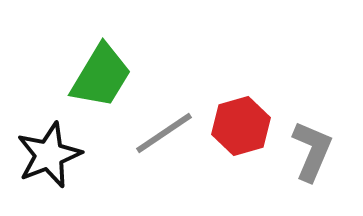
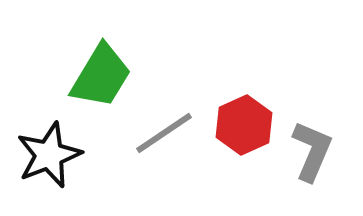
red hexagon: moved 3 px right, 1 px up; rotated 8 degrees counterclockwise
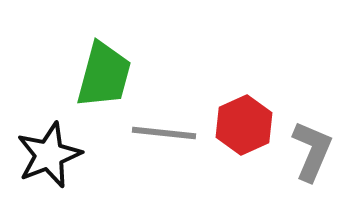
green trapezoid: moved 3 px right, 1 px up; rotated 16 degrees counterclockwise
gray line: rotated 40 degrees clockwise
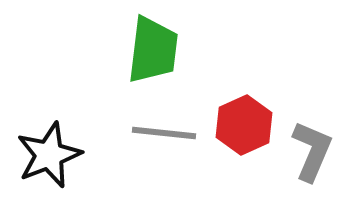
green trapezoid: moved 49 px right, 25 px up; rotated 8 degrees counterclockwise
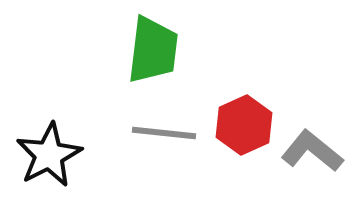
gray L-shape: rotated 74 degrees counterclockwise
black star: rotated 6 degrees counterclockwise
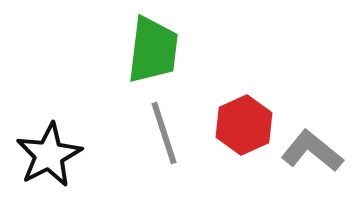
gray line: rotated 66 degrees clockwise
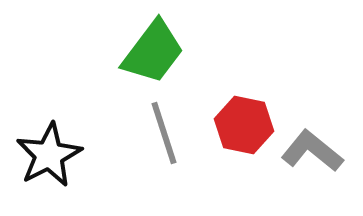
green trapezoid: moved 2 px down; rotated 30 degrees clockwise
red hexagon: rotated 24 degrees counterclockwise
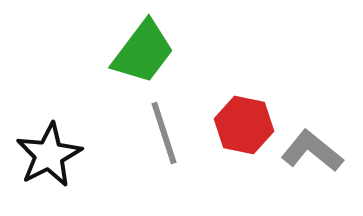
green trapezoid: moved 10 px left
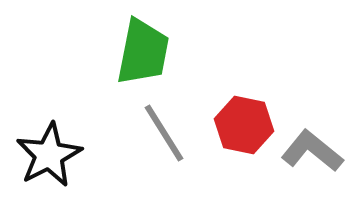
green trapezoid: rotated 26 degrees counterclockwise
gray line: rotated 14 degrees counterclockwise
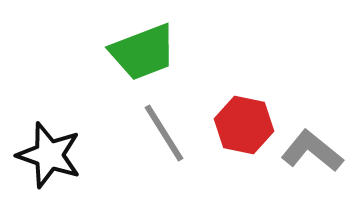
green trapezoid: rotated 58 degrees clockwise
black star: rotated 26 degrees counterclockwise
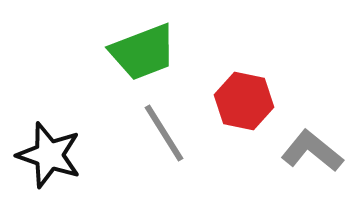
red hexagon: moved 24 px up
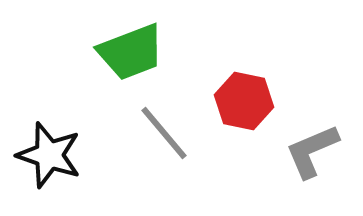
green trapezoid: moved 12 px left
gray line: rotated 8 degrees counterclockwise
gray L-shape: rotated 62 degrees counterclockwise
